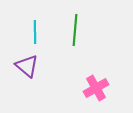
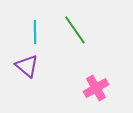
green line: rotated 40 degrees counterclockwise
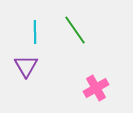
purple triangle: moved 1 px left; rotated 20 degrees clockwise
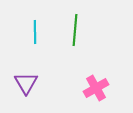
green line: rotated 40 degrees clockwise
purple triangle: moved 17 px down
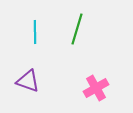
green line: moved 2 px right, 1 px up; rotated 12 degrees clockwise
purple triangle: moved 2 px right, 2 px up; rotated 40 degrees counterclockwise
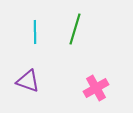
green line: moved 2 px left
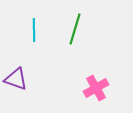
cyan line: moved 1 px left, 2 px up
purple triangle: moved 12 px left, 2 px up
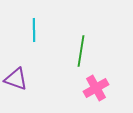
green line: moved 6 px right, 22 px down; rotated 8 degrees counterclockwise
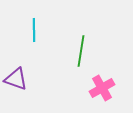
pink cross: moved 6 px right
